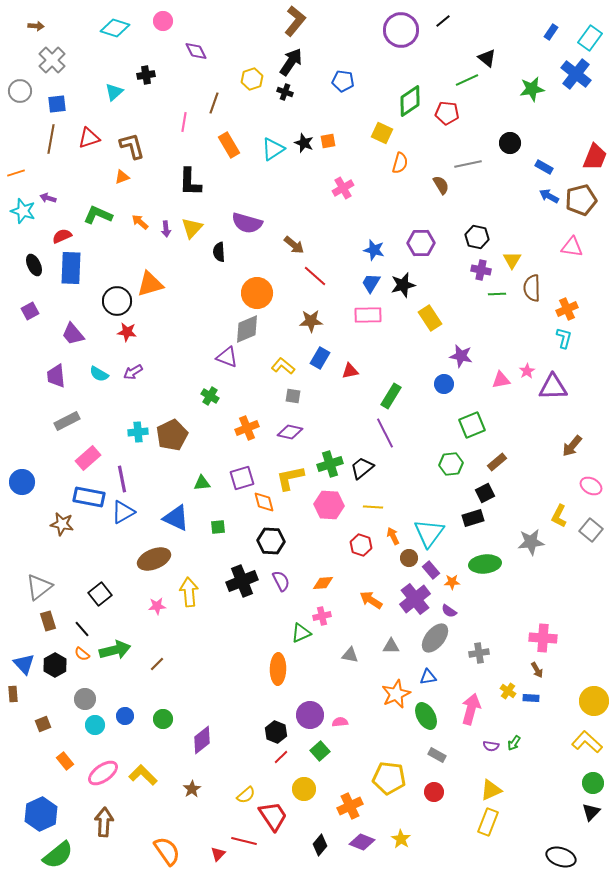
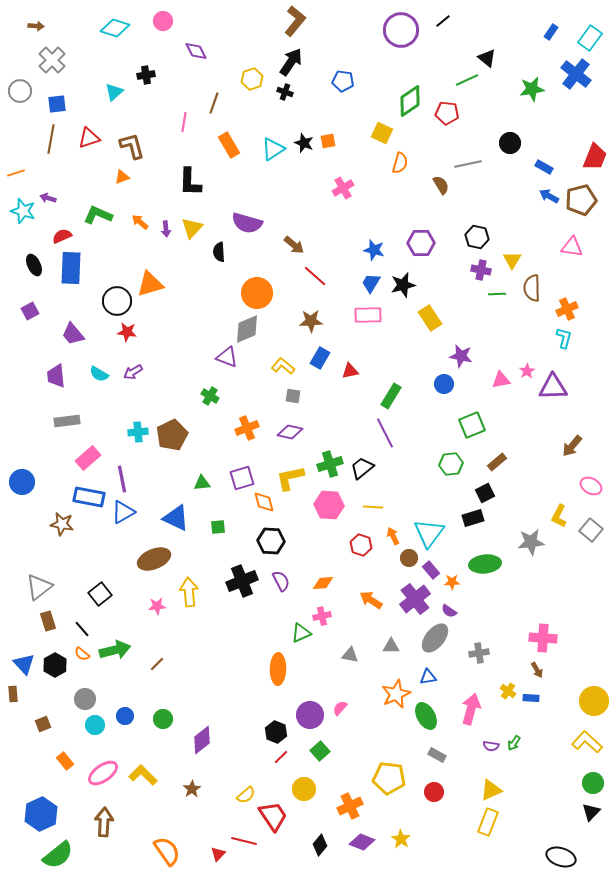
gray rectangle at (67, 421): rotated 20 degrees clockwise
pink semicircle at (340, 722): moved 14 px up; rotated 42 degrees counterclockwise
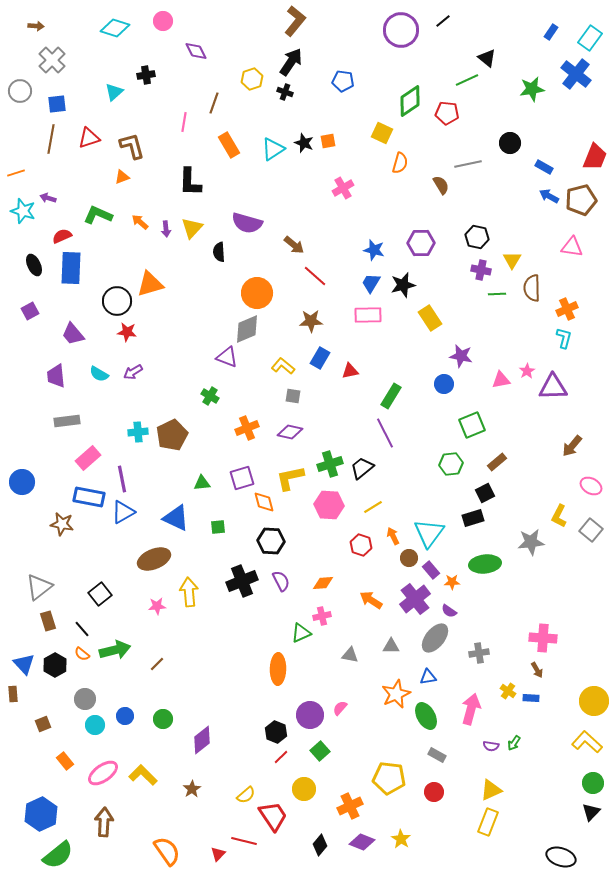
yellow line at (373, 507): rotated 36 degrees counterclockwise
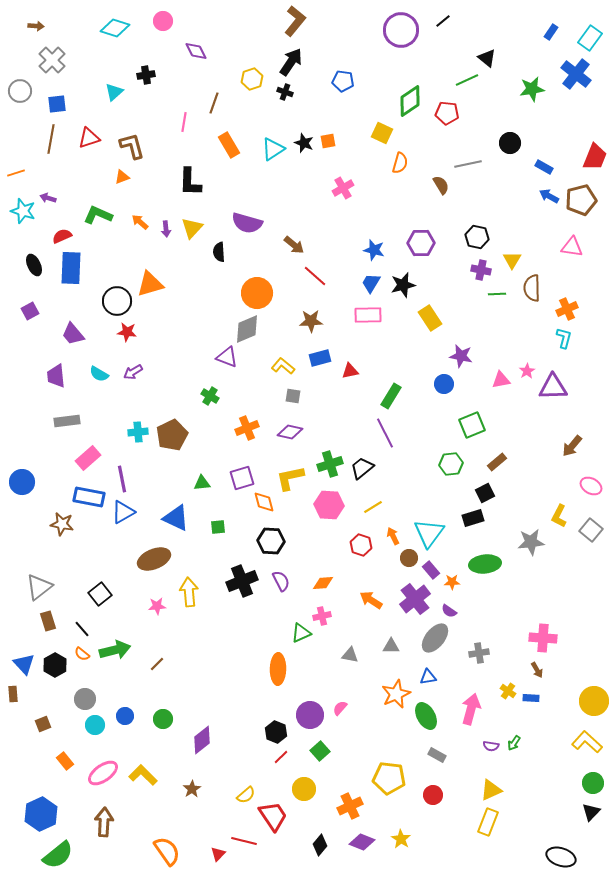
blue rectangle at (320, 358): rotated 45 degrees clockwise
red circle at (434, 792): moved 1 px left, 3 px down
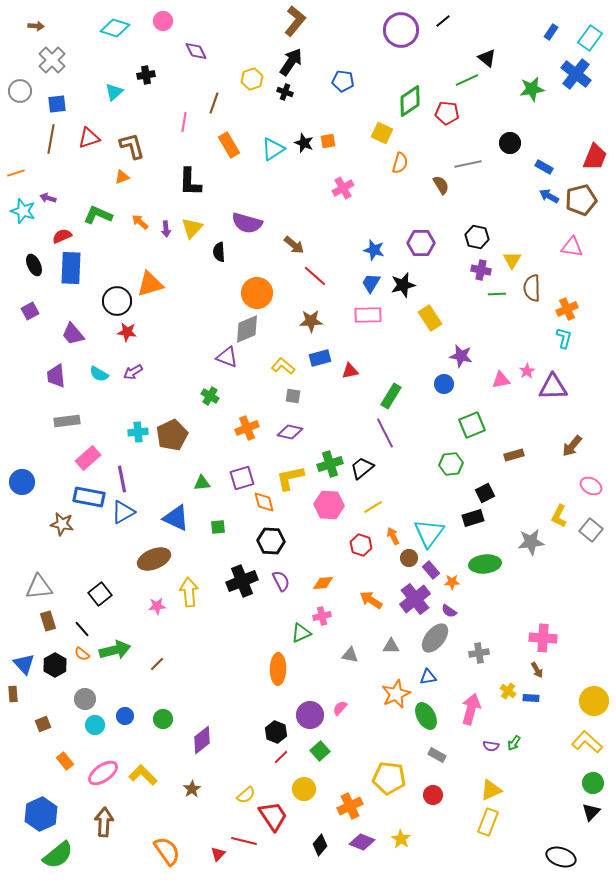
brown rectangle at (497, 462): moved 17 px right, 7 px up; rotated 24 degrees clockwise
gray triangle at (39, 587): rotated 32 degrees clockwise
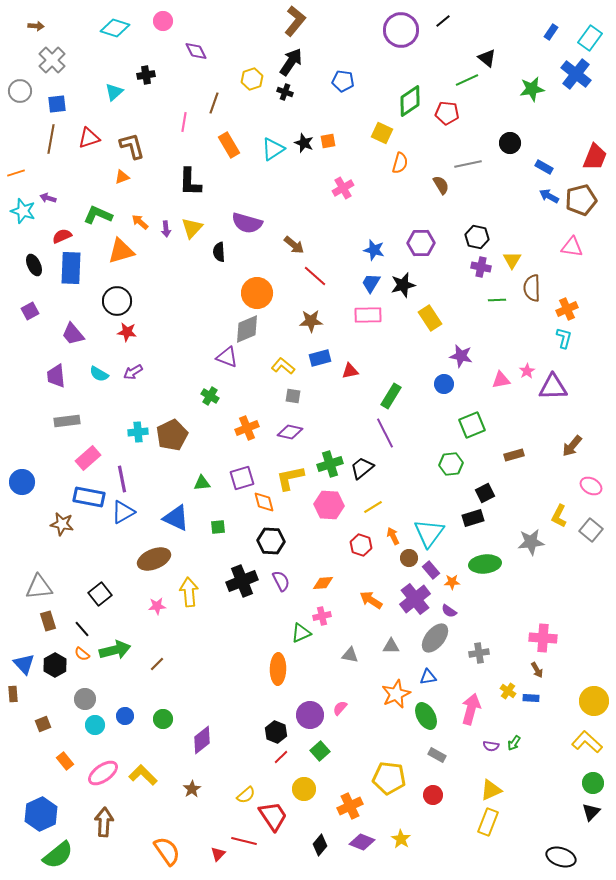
purple cross at (481, 270): moved 3 px up
orange triangle at (150, 284): moved 29 px left, 33 px up
green line at (497, 294): moved 6 px down
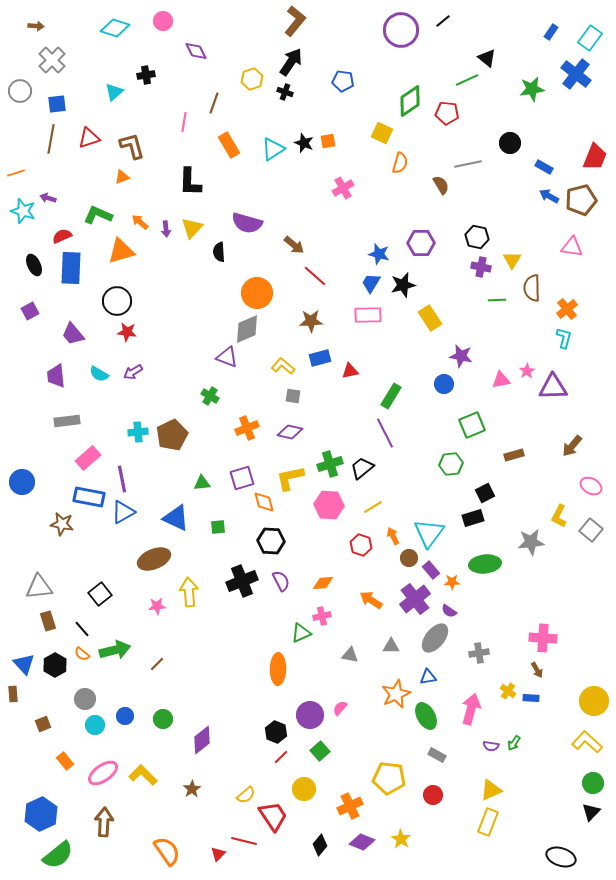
blue star at (374, 250): moved 5 px right, 4 px down
orange cross at (567, 309): rotated 15 degrees counterclockwise
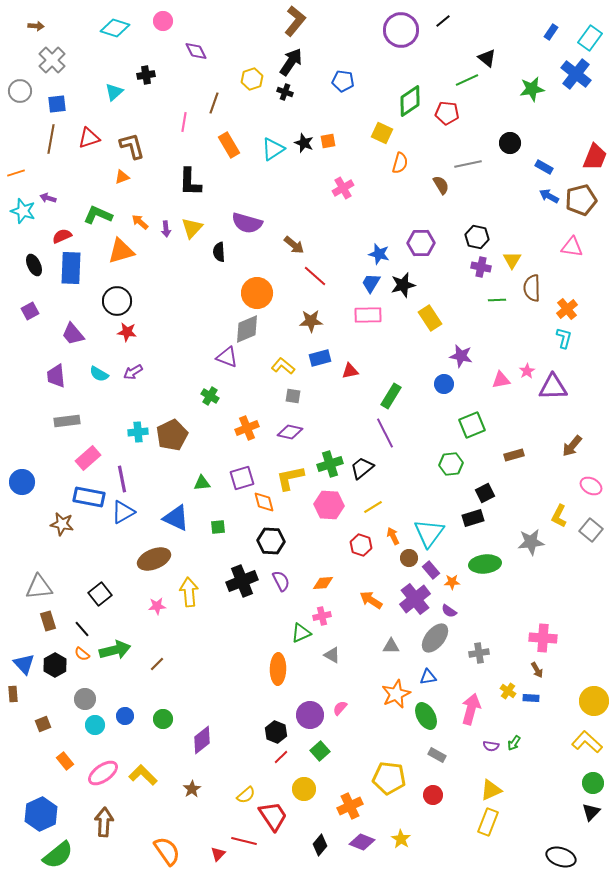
gray triangle at (350, 655): moved 18 px left; rotated 18 degrees clockwise
